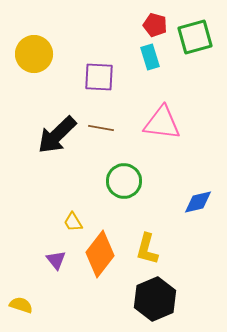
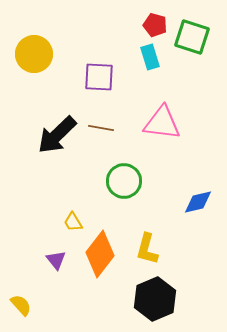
green square: moved 3 px left; rotated 33 degrees clockwise
yellow semicircle: rotated 30 degrees clockwise
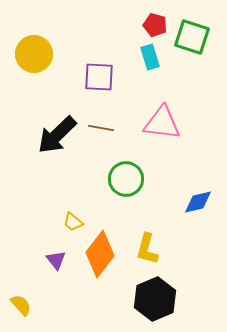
green circle: moved 2 px right, 2 px up
yellow trapezoid: rotated 20 degrees counterclockwise
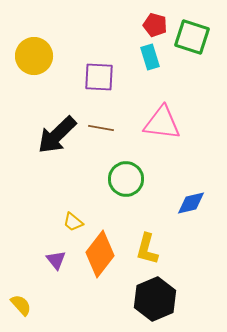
yellow circle: moved 2 px down
blue diamond: moved 7 px left, 1 px down
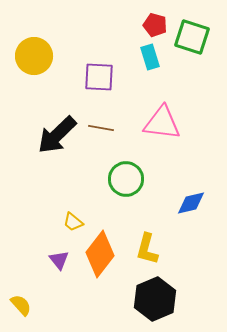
purple triangle: moved 3 px right
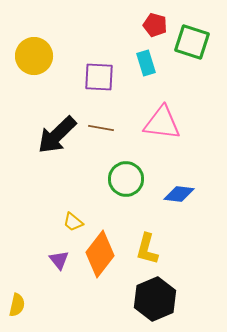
green square: moved 5 px down
cyan rectangle: moved 4 px left, 6 px down
blue diamond: moved 12 px left, 9 px up; rotated 20 degrees clockwise
yellow semicircle: moved 4 px left; rotated 55 degrees clockwise
